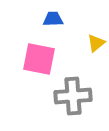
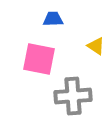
yellow triangle: moved 3 px down; rotated 48 degrees counterclockwise
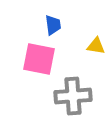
blue trapezoid: moved 6 px down; rotated 85 degrees clockwise
yellow triangle: rotated 24 degrees counterclockwise
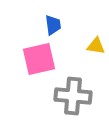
pink square: rotated 24 degrees counterclockwise
gray cross: rotated 9 degrees clockwise
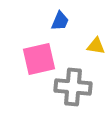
blue trapezoid: moved 7 px right, 4 px up; rotated 30 degrees clockwise
gray cross: moved 9 px up
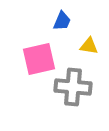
blue trapezoid: moved 2 px right
yellow triangle: moved 7 px left
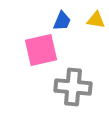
yellow triangle: moved 7 px right, 26 px up
pink square: moved 2 px right, 9 px up
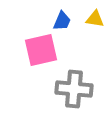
yellow triangle: moved 1 px left, 1 px up
gray cross: moved 1 px right, 2 px down
